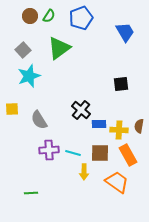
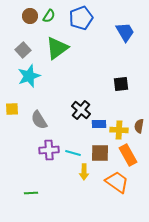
green triangle: moved 2 px left
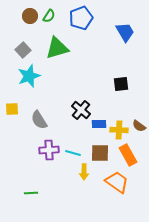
green triangle: rotated 20 degrees clockwise
brown semicircle: rotated 64 degrees counterclockwise
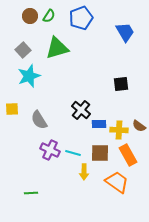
purple cross: moved 1 px right; rotated 30 degrees clockwise
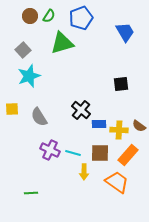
green triangle: moved 5 px right, 5 px up
gray semicircle: moved 3 px up
orange rectangle: rotated 70 degrees clockwise
